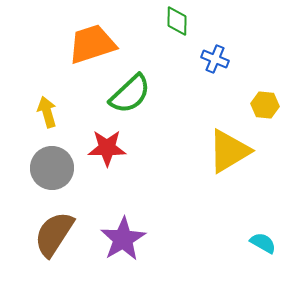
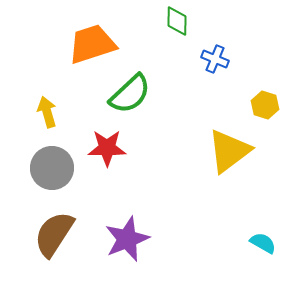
yellow hexagon: rotated 12 degrees clockwise
yellow triangle: rotated 6 degrees counterclockwise
purple star: moved 4 px right; rotated 9 degrees clockwise
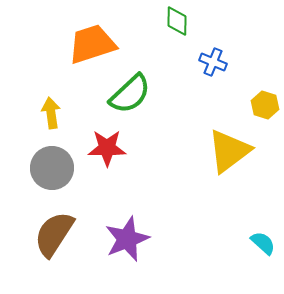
blue cross: moved 2 px left, 3 px down
yellow arrow: moved 4 px right, 1 px down; rotated 8 degrees clockwise
cyan semicircle: rotated 12 degrees clockwise
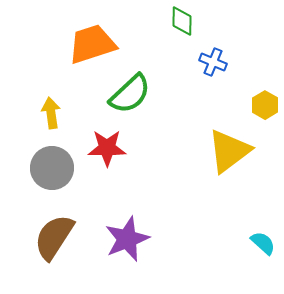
green diamond: moved 5 px right
yellow hexagon: rotated 12 degrees clockwise
brown semicircle: moved 3 px down
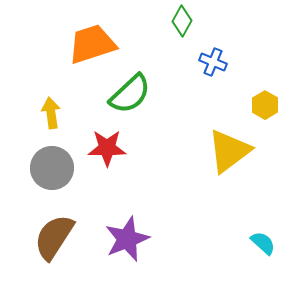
green diamond: rotated 28 degrees clockwise
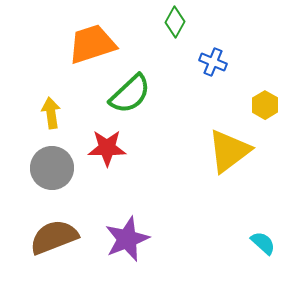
green diamond: moved 7 px left, 1 px down
brown semicircle: rotated 36 degrees clockwise
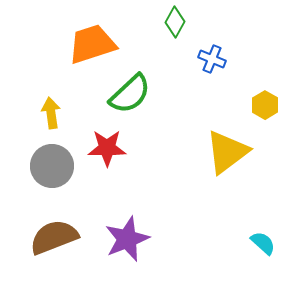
blue cross: moved 1 px left, 3 px up
yellow triangle: moved 2 px left, 1 px down
gray circle: moved 2 px up
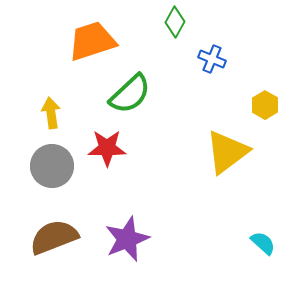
orange trapezoid: moved 3 px up
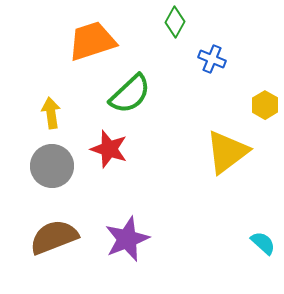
red star: moved 2 px right, 1 px down; rotated 18 degrees clockwise
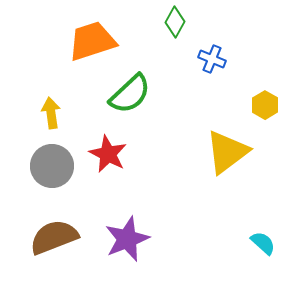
red star: moved 1 px left, 5 px down; rotated 9 degrees clockwise
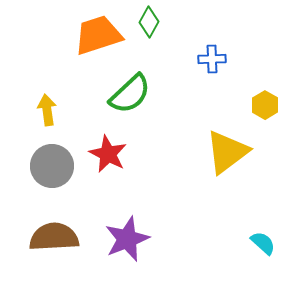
green diamond: moved 26 px left
orange trapezoid: moved 6 px right, 6 px up
blue cross: rotated 24 degrees counterclockwise
yellow arrow: moved 4 px left, 3 px up
brown semicircle: rotated 18 degrees clockwise
